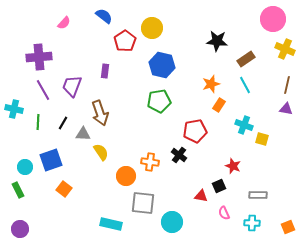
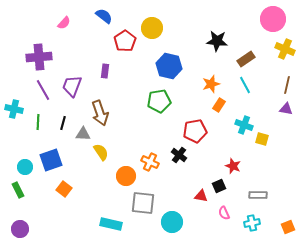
blue hexagon at (162, 65): moved 7 px right, 1 px down
black line at (63, 123): rotated 16 degrees counterclockwise
orange cross at (150, 162): rotated 18 degrees clockwise
cyan cross at (252, 223): rotated 14 degrees counterclockwise
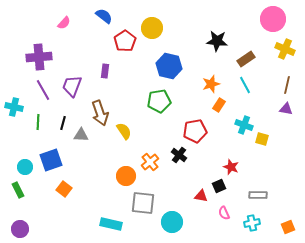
cyan cross at (14, 109): moved 2 px up
gray triangle at (83, 134): moved 2 px left, 1 px down
yellow semicircle at (101, 152): moved 23 px right, 21 px up
orange cross at (150, 162): rotated 24 degrees clockwise
red star at (233, 166): moved 2 px left, 1 px down
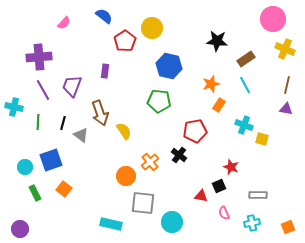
green pentagon at (159, 101): rotated 15 degrees clockwise
gray triangle at (81, 135): rotated 35 degrees clockwise
green rectangle at (18, 190): moved 17 px right, 3 px down
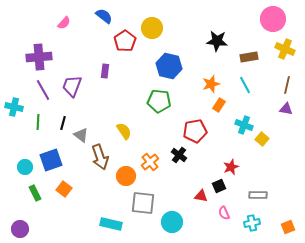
brown rectangle at (246, 59): moved 3 px right, 2 px up; rotated 24 degrees clockwise
brown arrow at (100, 113): moved 44 px down
yellow square at (262, 139): rotated 24 degrees clockwise
red star at (231, 167): rotated 28 degrees clockwise
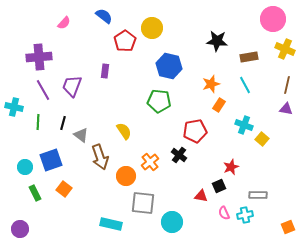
cyan cross at (252, 223): moved 7 px left, 8 px up
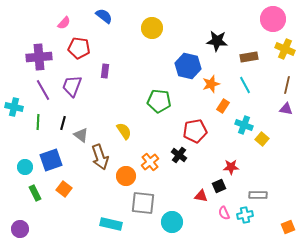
red pentagon at (125, 41): moved 46 px left, 7 px down; rotated 30 degrees counterclockwise
blue hexagon at (169, 66): moved 19 px right
orange rectangle at (219, 105): moved 4 px right, 1 px down
red star at (231, 167): rotated 21 degrees clockwise
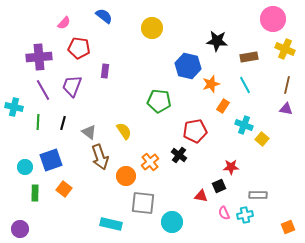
gray triangle at (81, 135): moved 8 px right, 3 px up
green rectangle at (35, 193): rotated 28 degrees clockwise
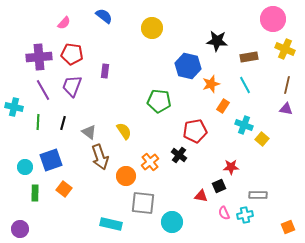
red pentagon at (79, 48): moved 7 px left, 6 px down
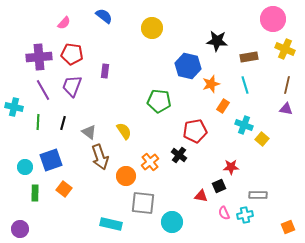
cyan line at (245, 85): rotated 12 degrees clockwise
